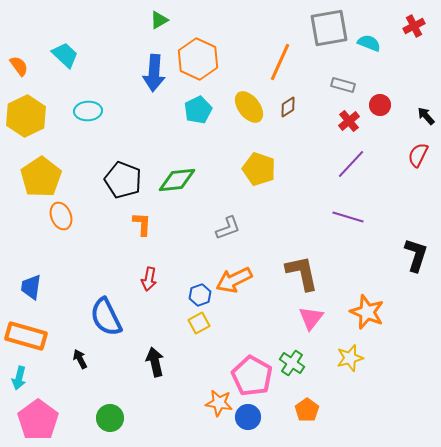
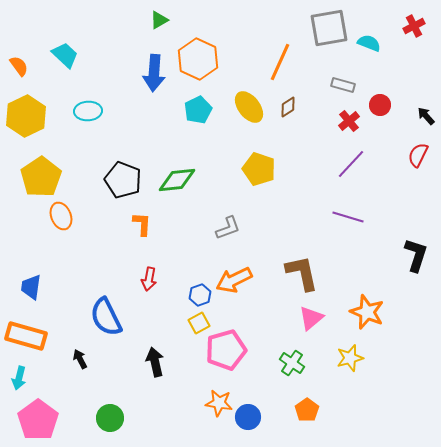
pink triangle at (311, 318): rotated 12 degrees clockwise
pink pentagon at (252, 376): moved 26 px left, 26 px up; rotated 27 degrees clockwise
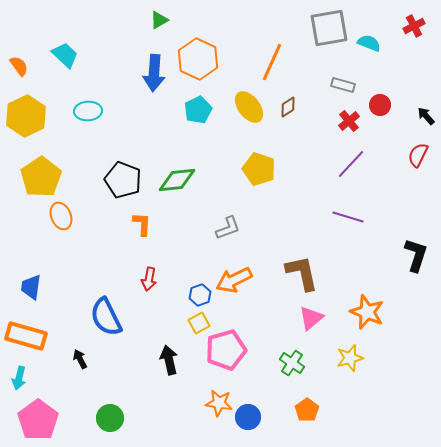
orange line at (280, 62): moved 8 px left
black arrow at (155, 362): moved 14 px right, 2 px up
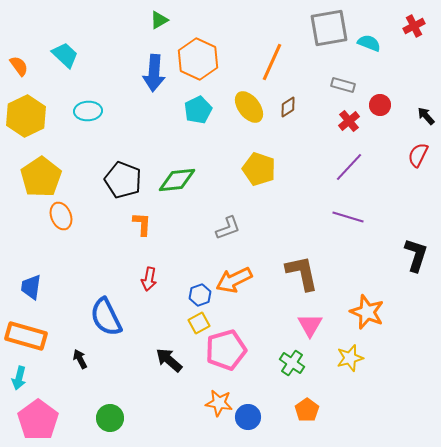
purple line at (351, 164): moved 2 px left, 3 px down
pink triangle at (311, 318): moved 1 px left, 7 px down; rotated 20 degrees counterclockwise
black arrow at (169, 360): rotated 36 degrees counterclockwise
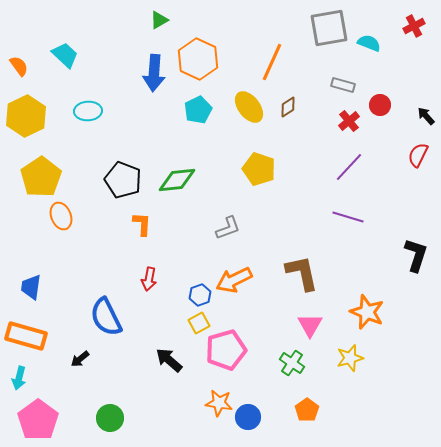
black arrow at (80, 359): rotated 102 degrees counterclockwise
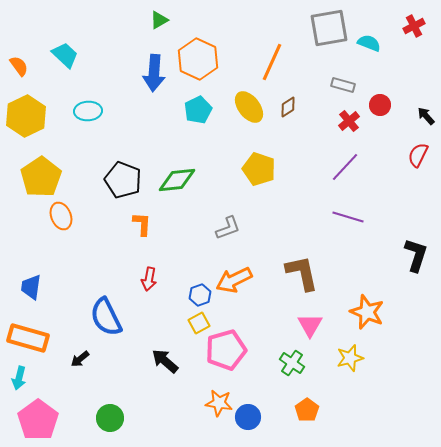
purple line at (349, 167): moved 4 px left
orange rectangle at (26, 336): moved 2 px right, 2 px down
black arrow at (169, 360): moved 4 px left, 1 px down
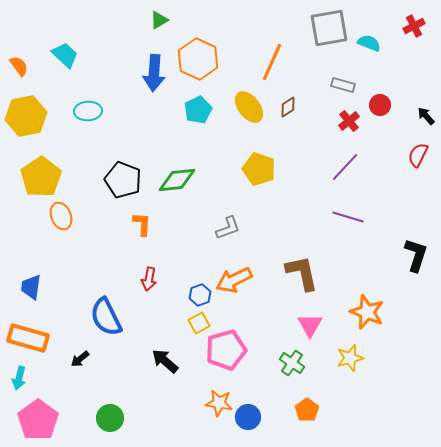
yellow hexagon at (26, 116): rotated 15 degrees clockwise
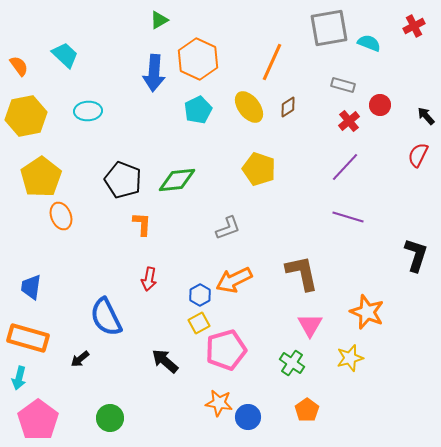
blue hexagon at (200, 295): rotated 10 degrees counterclockwise
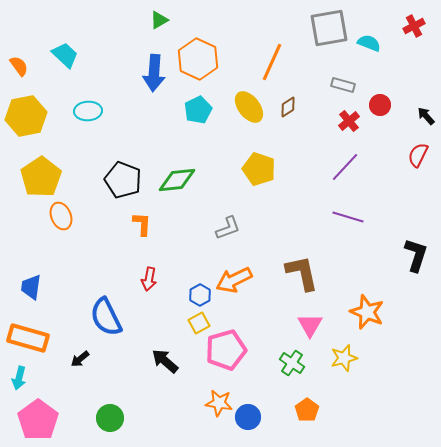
yellow star at (350, 358): moved 6 px left
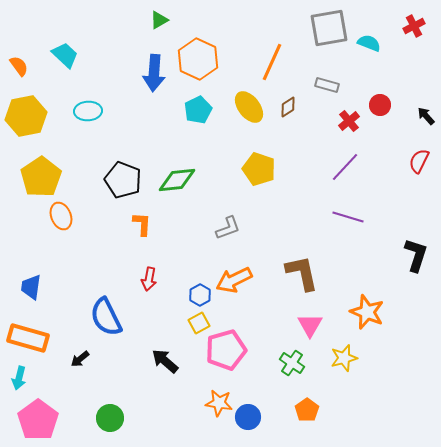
gray rectangle at (343, 85): moved 16 px left
red semicircle at (418, 155): moved 1 px right, 6 px down
